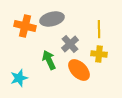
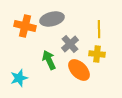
yellow cross: moved 2 px left
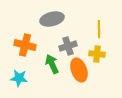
orange cross: moved 19 px down
gray cross: moved 2 px left, 2 px down; rotated 24 degrees clockwise
green arrow: moved 3 px right, 4 px down
orange ellipse: rotated 25 degrees clockwise
cyan star: rotated 24 degrees clockwise
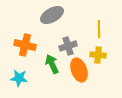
gray ellipse: moved 4 px up; rotated 15 degrees counterclockwise
yellow cross: moved 1 px right, 1 px down
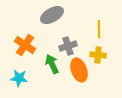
orange cross: rotated 20 degrees clockwise
